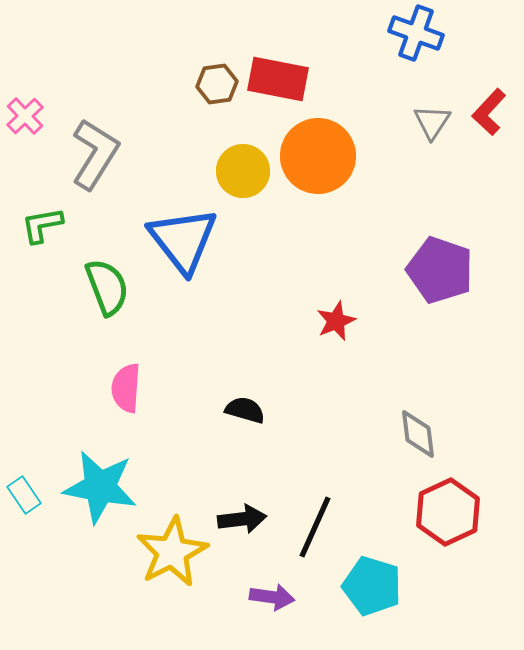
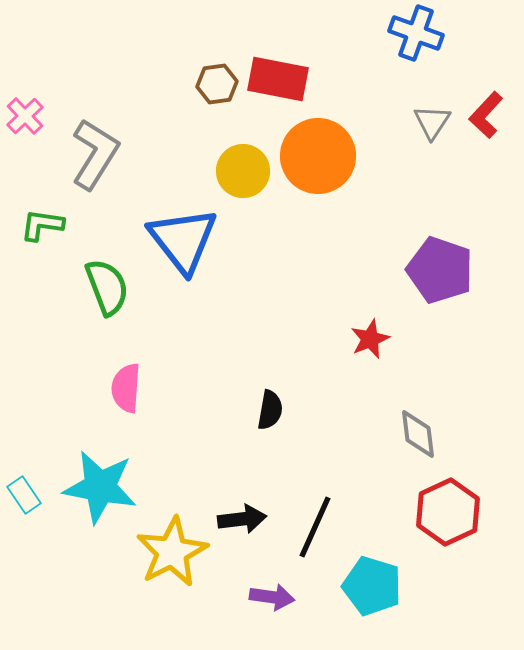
red L-shape: moved 3 px left, 3 px down
green L-shape: rotated 18 degrees clockwise
red star: moved 34 px right, 18 px down
black semicircle: moved 25 px right; rotated 84 degrees clockwise
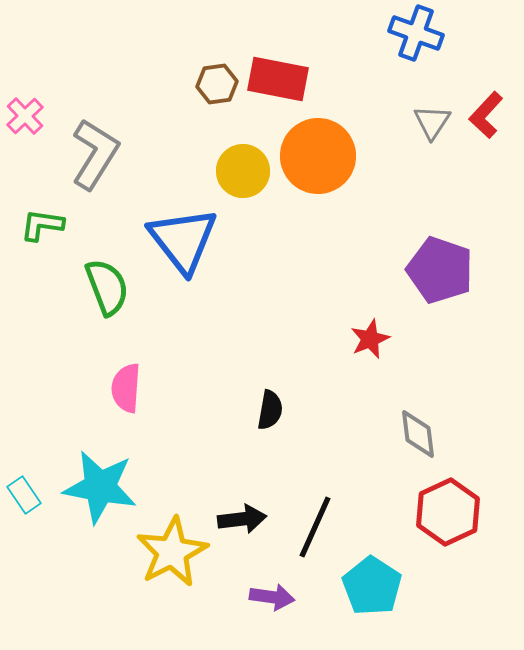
cyan pentagon: rotated 16 degrees clockwise
